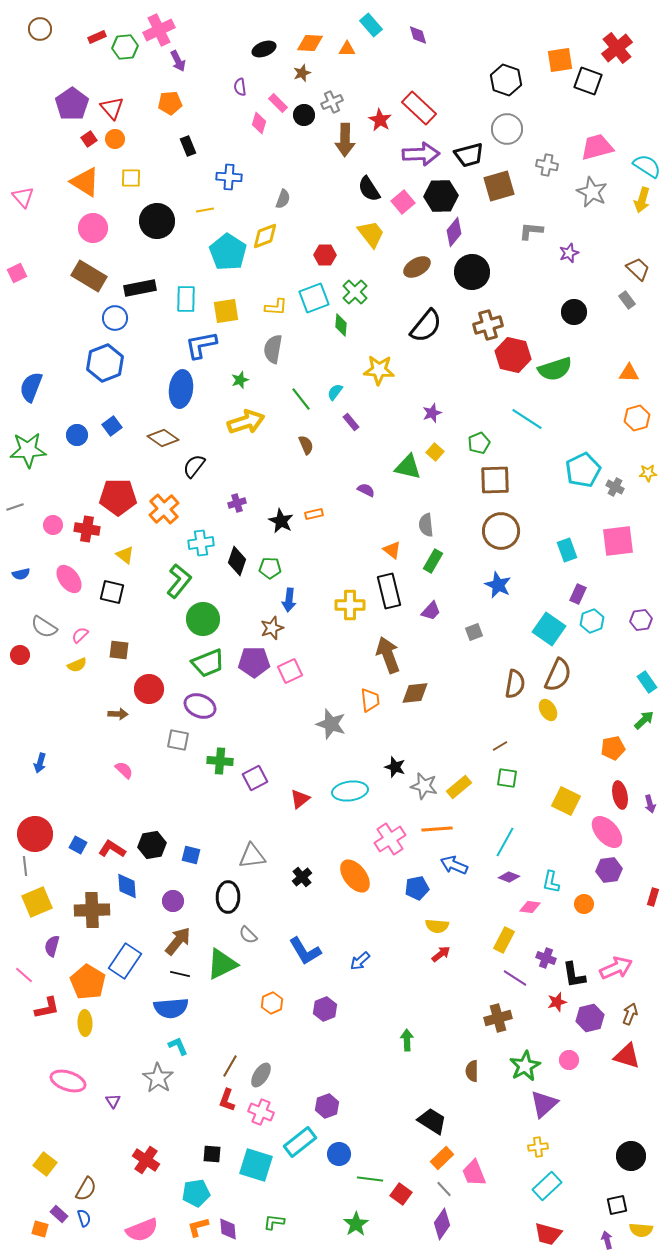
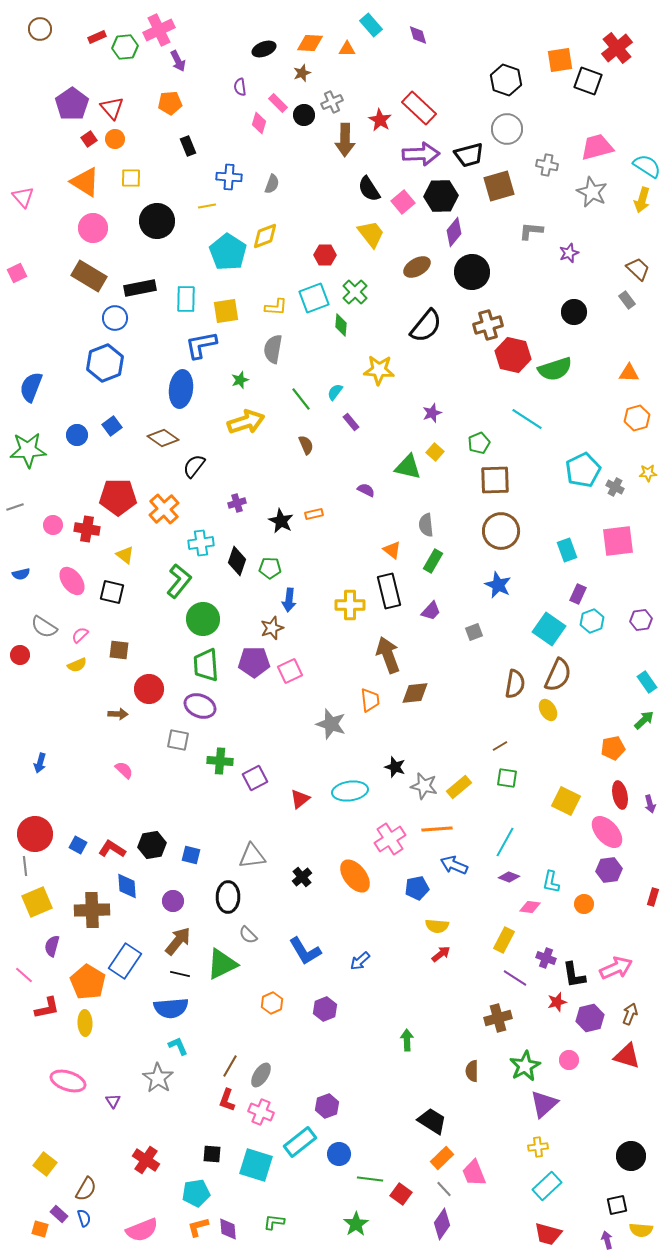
gray semicircle at (283, 199): moved 11 px left, 15 px up
yellow line at (205, 210): moved 2 px right, 4 px up
pink ellipse at (69, 579): moved 3 px right, 2 px down
green trapezoid at (208, 663): moved 2 px left, 2 px down; rotated 108 degrees clockwise
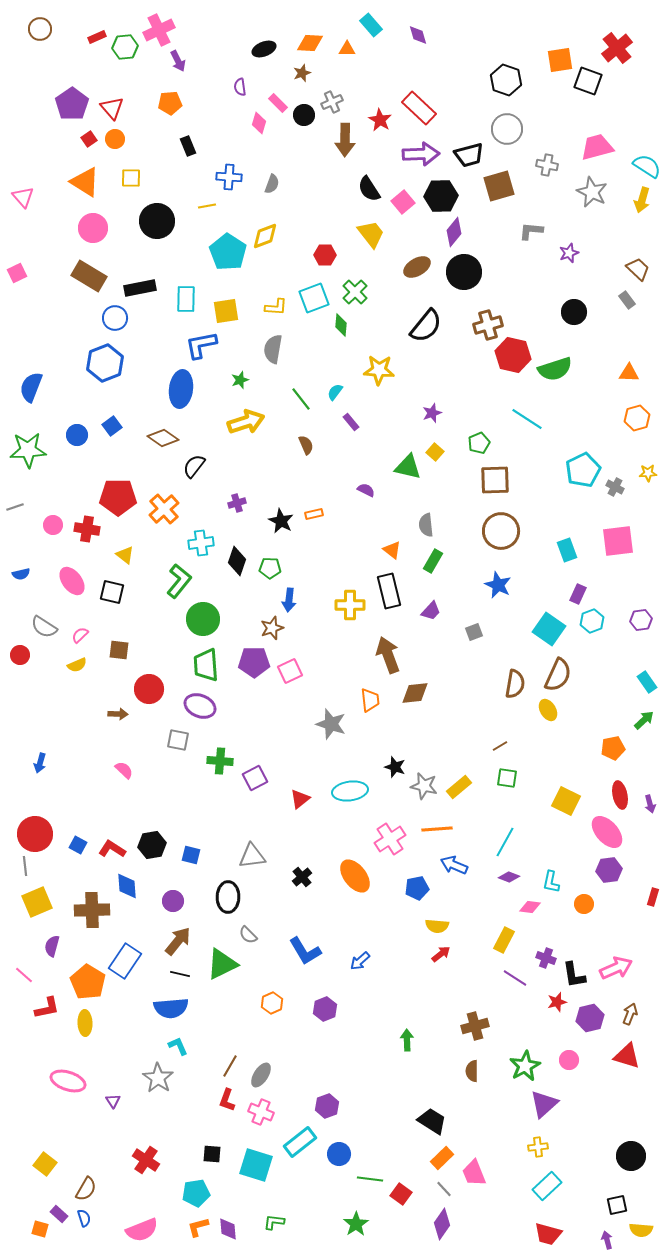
black circle at (472, 272): moved 8 px left
brown cross at (498, 1018): moved 23 px left, 8 px down
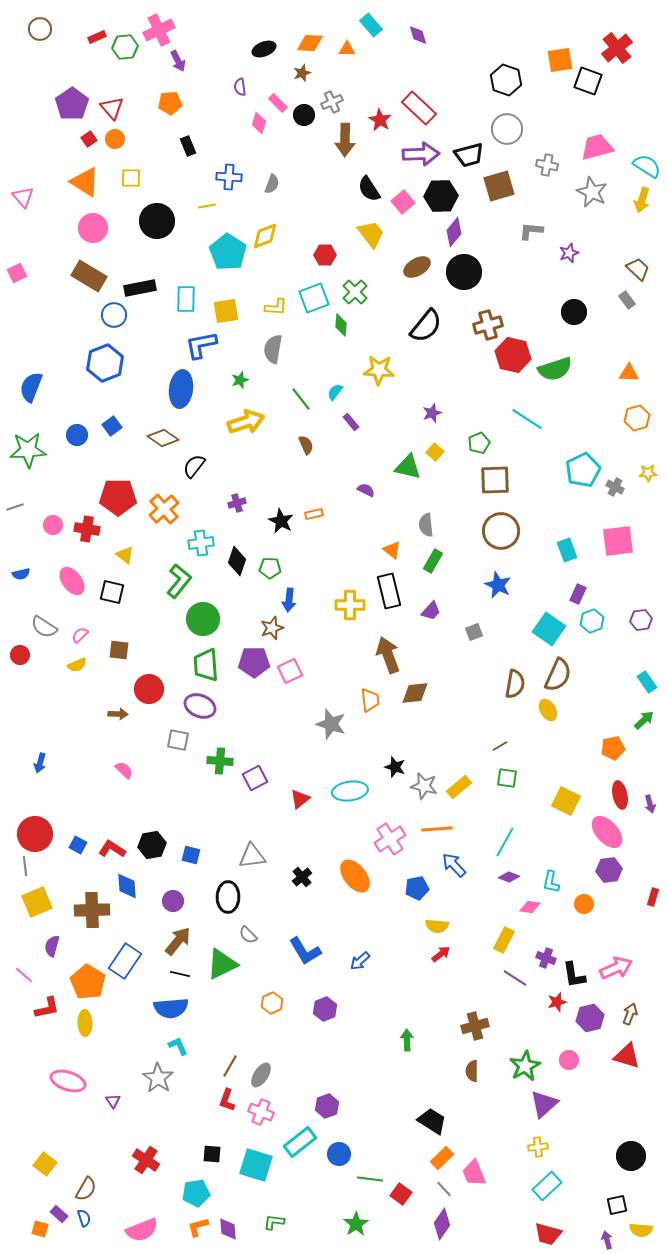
blue circle at (115, 318): moved 1 px left, 3 px up
blue arrow at (454, 865): rotated 24 degrees clockwise
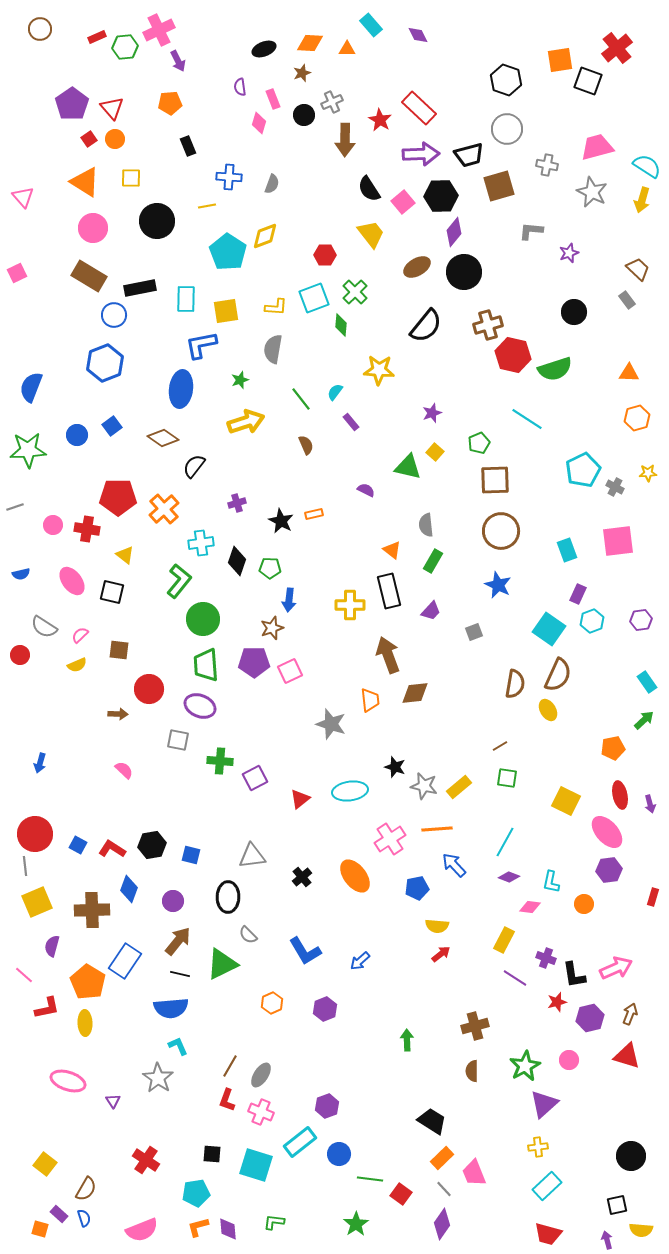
purple diamond at (418, 35): rotated 10 degrees counterclockwise
pink rectangle at (278, 103): moved 5 px left, 4 px up; rotated 24 degrees clockwise
blue diamond at (127, 886): moved 2 px right, 3 px down; rotated 24 degrees clockwise
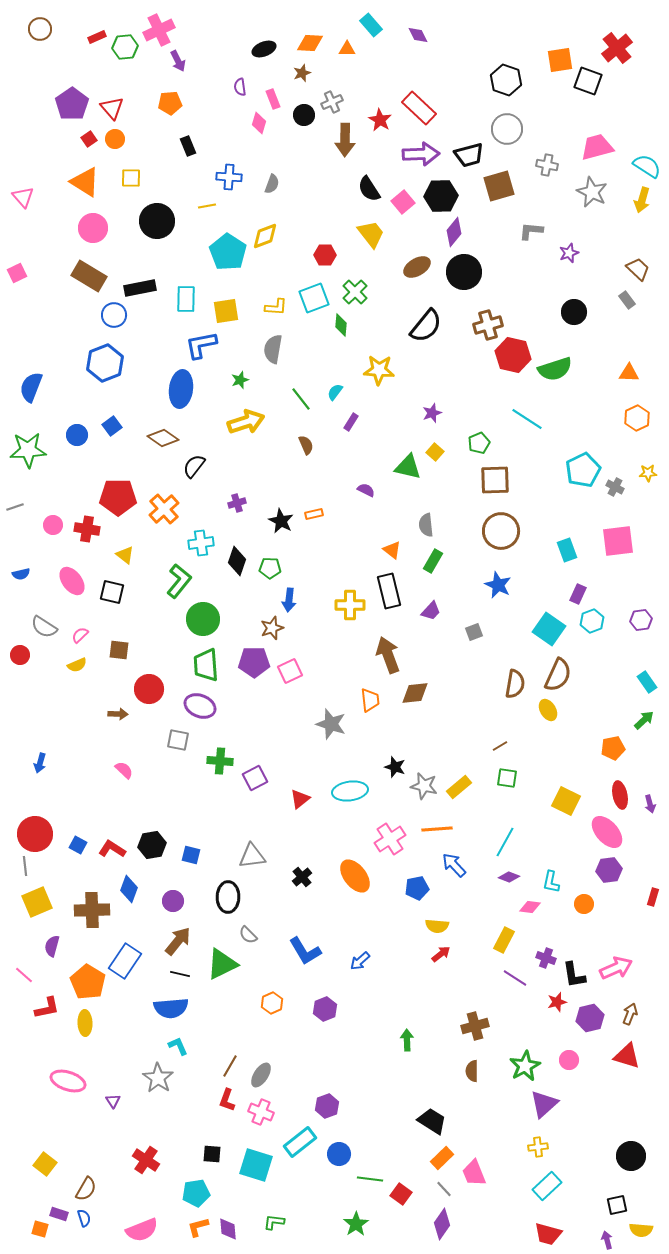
orange hexagon at (637, 418): rotated 10 degrees counterclockwise
purple rectangle at (351, 422): rotated 72 degrees clockwise
purple rectangle at (59, 1214): rotated 24 degrees counterclockwise
